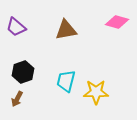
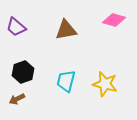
pink diamond: moved 3 px left, 2 px up
yellow star: moved 9 px right, 8 px up; rotated 15 degrees clockwise
brown arrow: rotated 35 degrees clockwise
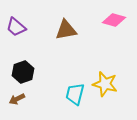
cyan trapezoid: moved 9 px right, 13 px down
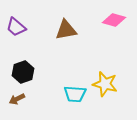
cyan trapezoid: rotated 100 degrees counterclockwise
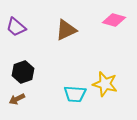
brown triangle: rotated 15 degrees counterclockwise
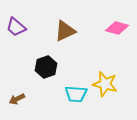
pink diamond: moved 3 px right, 8 px down
brown triangle: moved 1 px left, 1 px down
black hexagon: moved 23 px right, 5 px up
cyan trapezoid: moved 1 px right
